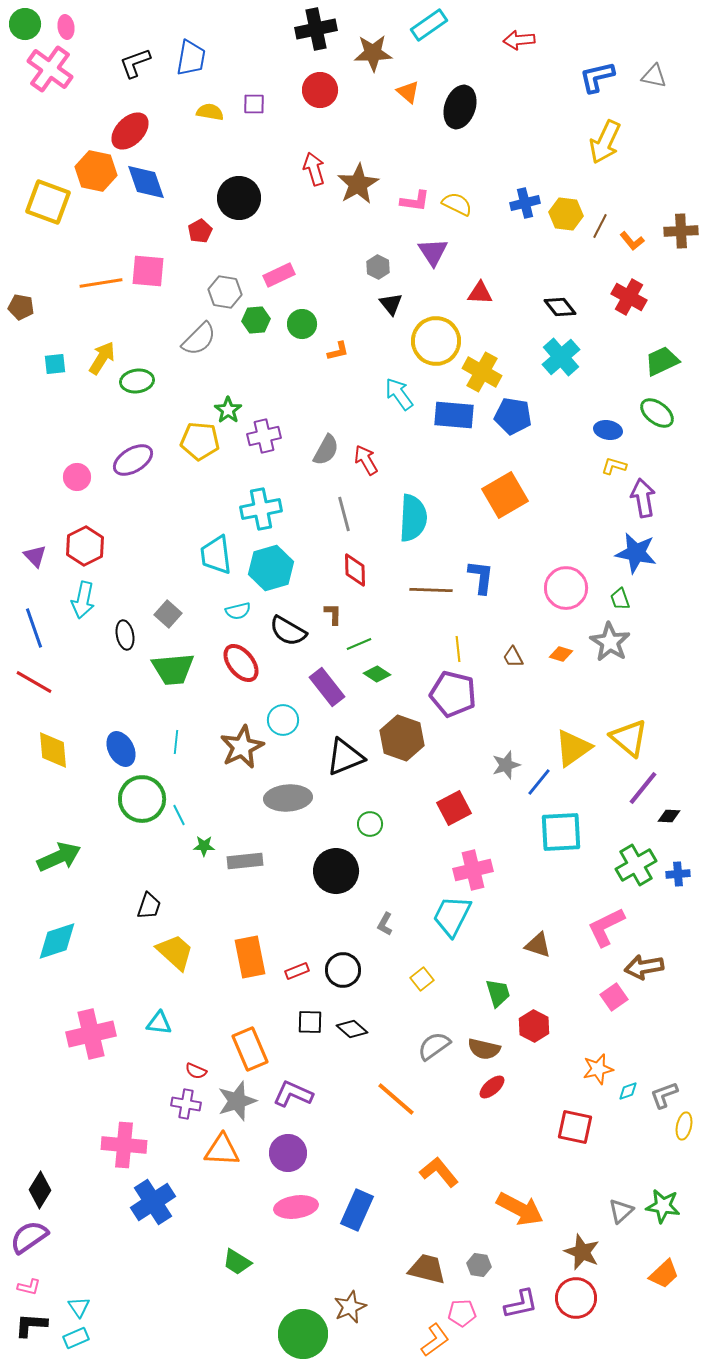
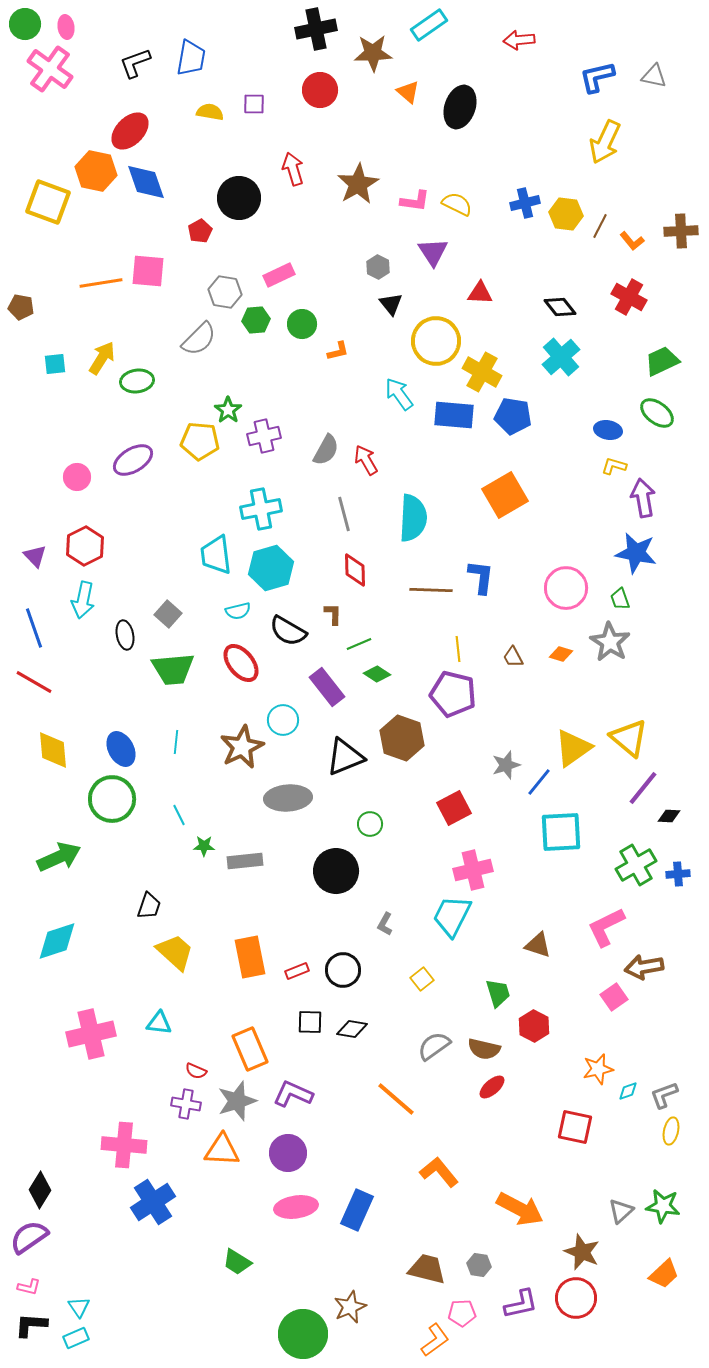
red arrow at (314, 169): moved 21 px left
green circle at (142, 799): moved 30 px left
black diamond at (352, 1029): rotated 32 degrees counterclockwise
yellow ellipse at (684, 1126): moved 13 px left, 5 px down
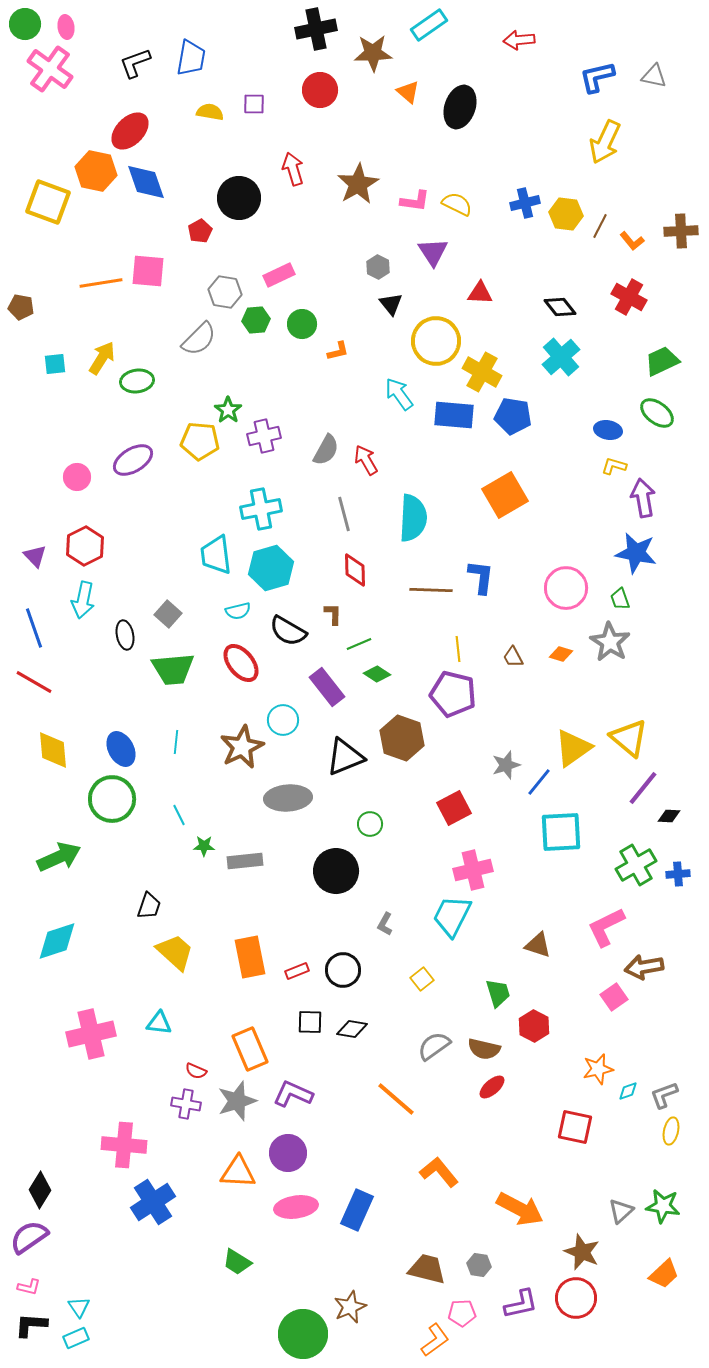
orange triangle at (222, 1150): moved 16 px right, 22 px down
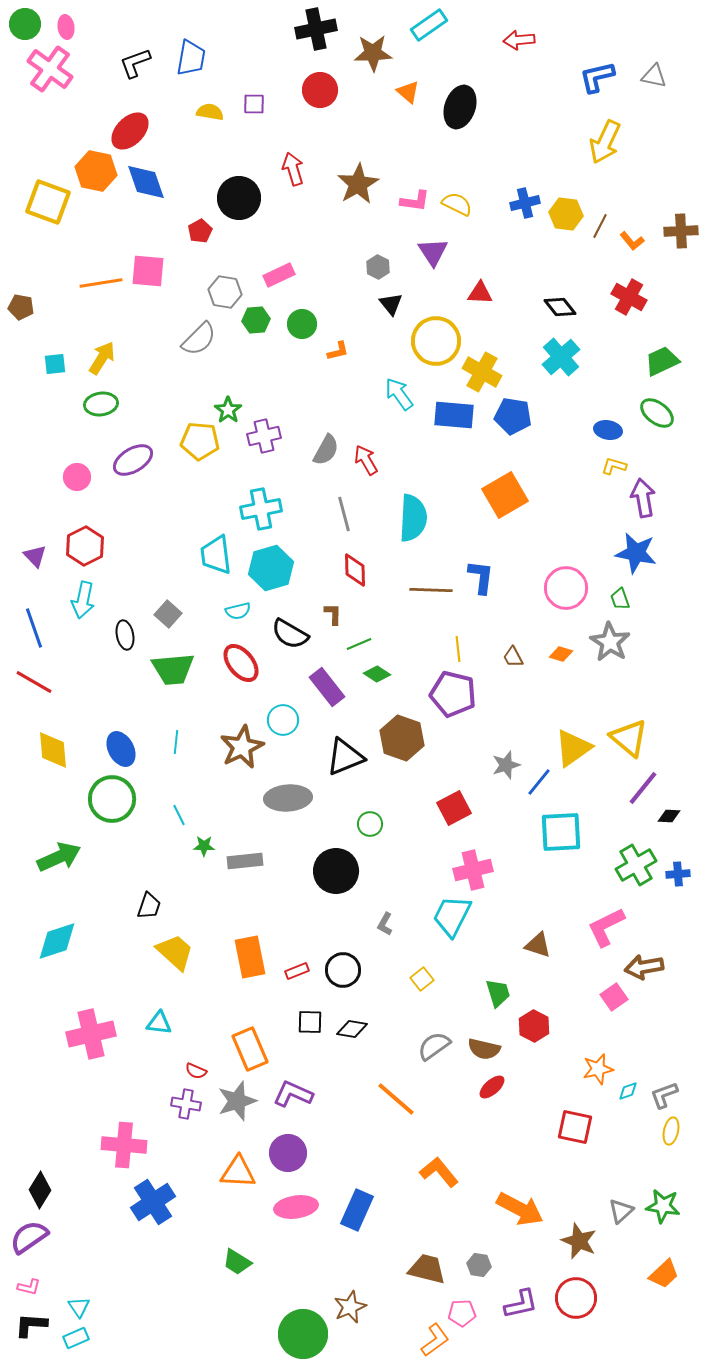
green ellipse at (137, 381): moved 36 px left, 23 px down
black semicircle at (288, 631): moved 2 px right, 3 px down
brown star at (582, 1252): moved 3 px left, 11 px up
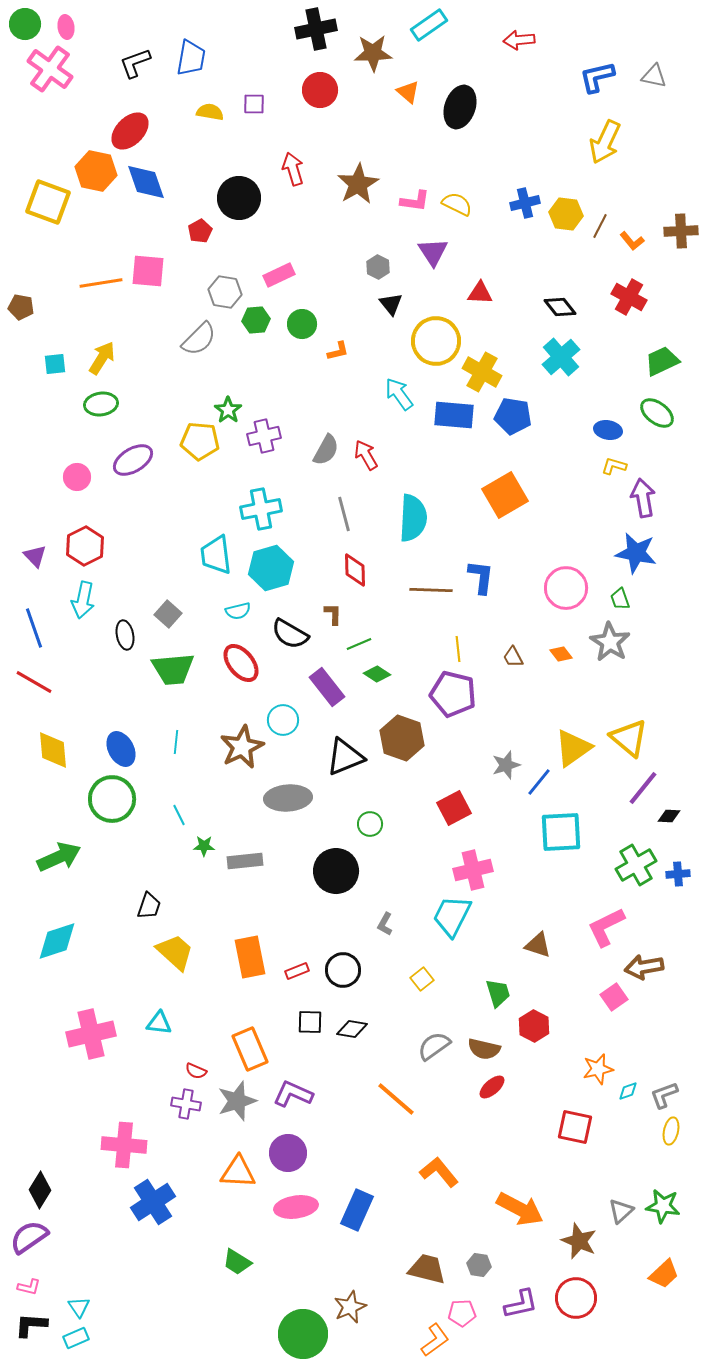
red arrow at (366, 460): moved 5 px up
orange diamond at (561, 654): rotated 35 degrees clockwise
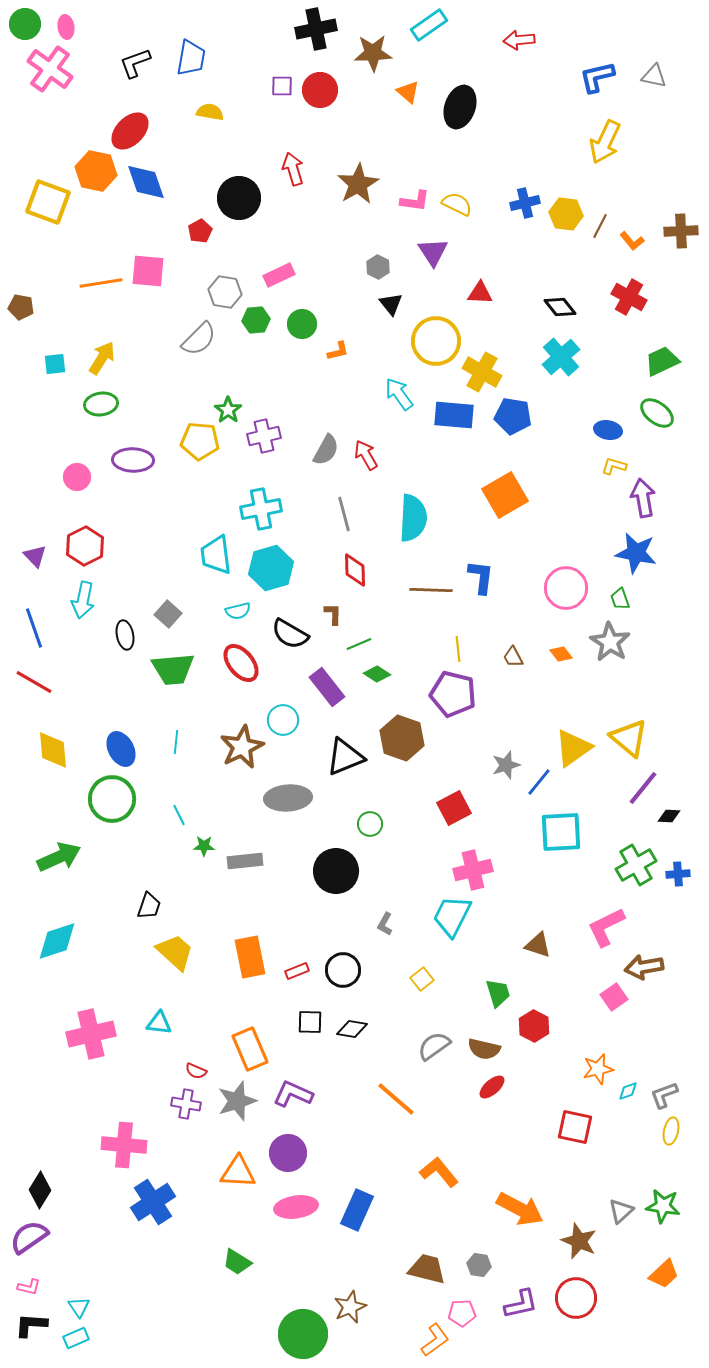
purple square at (254, 104): moved 28 px right, 18 px up
purple ellipse at (133, 460): rotated 33 degrees clockwise
